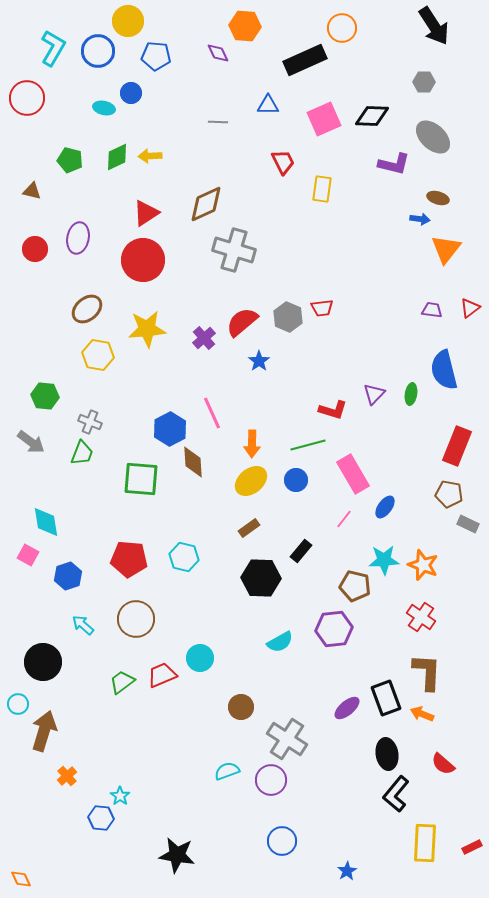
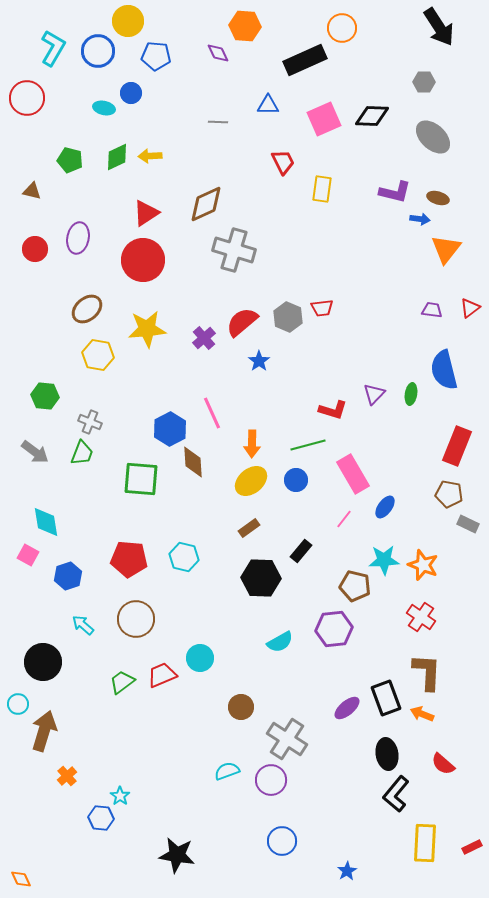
black arrow at (434, 26): moved 5 px right, 1 px down
purple L-shape at (394, 164): moved 1 px right, 28 px down
gray arrow at (31, 442): moved 4 px right, 10 px down
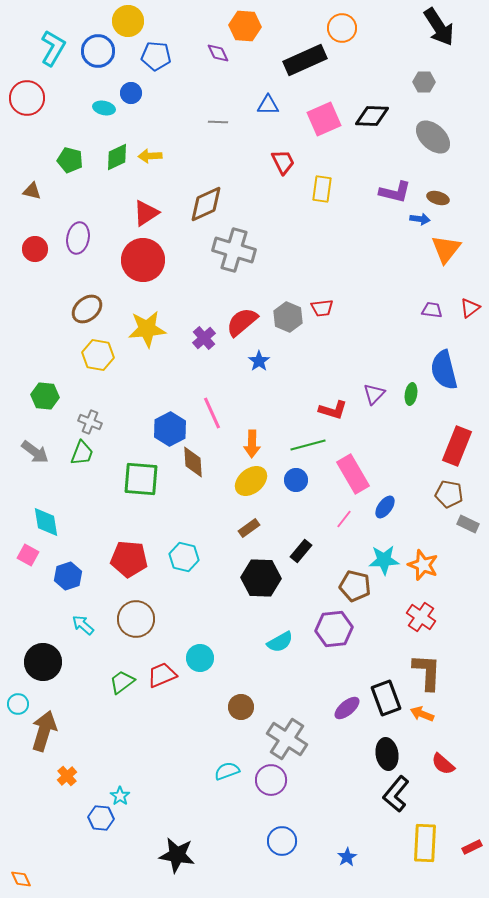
blue star at (347, 871): moved 14 px up
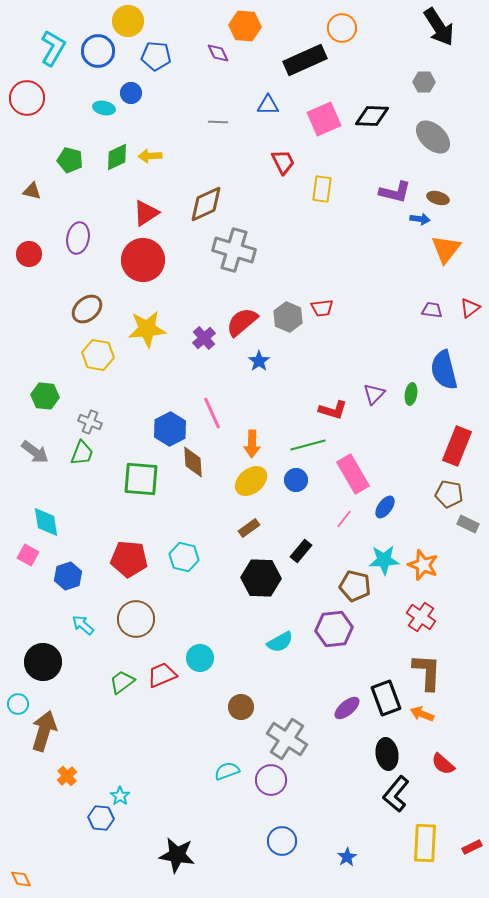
red circle at (35, 249): moved 6 px left, 5 px down
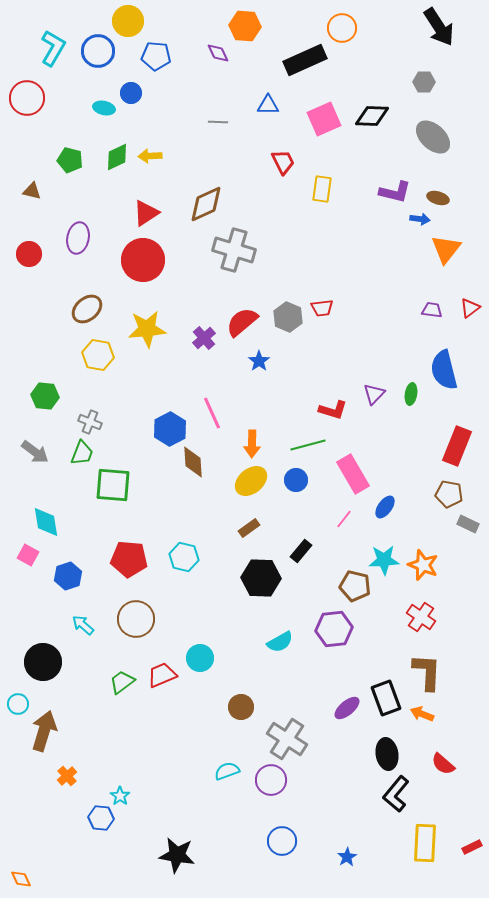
green square at (141, 479): moved 28 px left, 6 px down
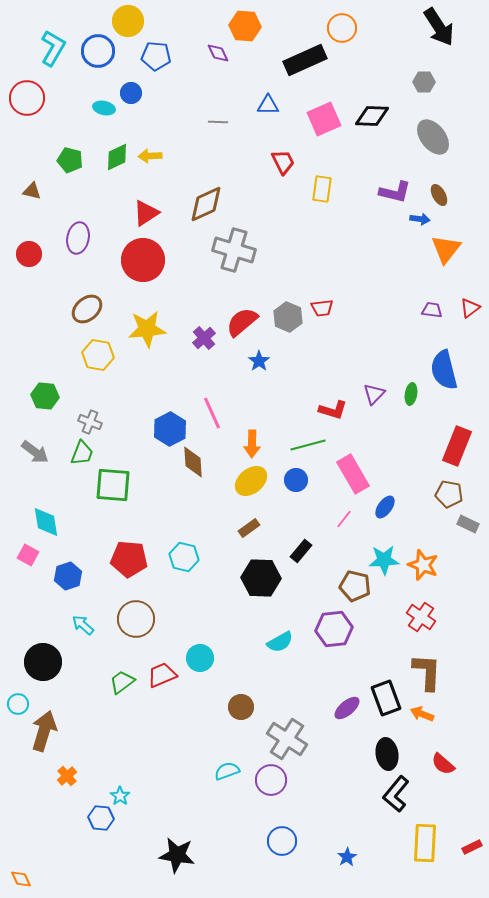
gray ellipse at (433, 137): rotated 9 degrees clockwise
brown ellipse at (438, 198): moved 1 px right, 3 px up; rotated 45 degrees clockwise
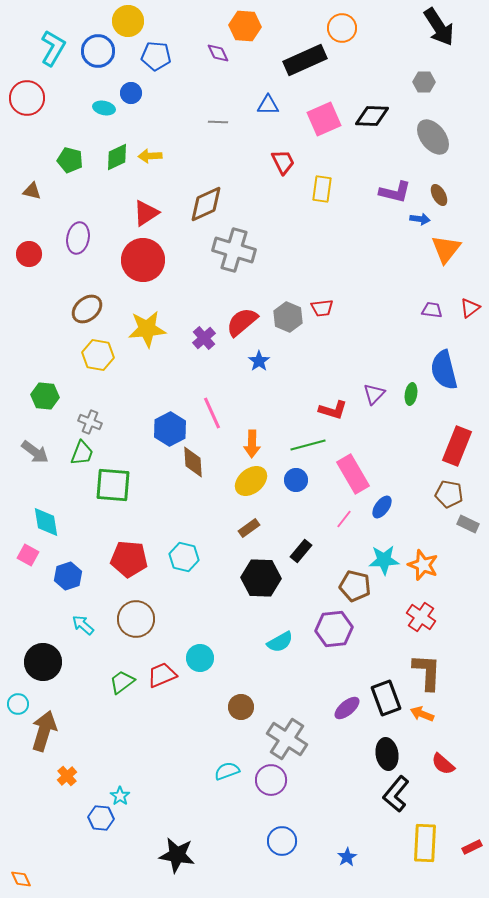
blue ellipse at (385, 507): moved 3 px left
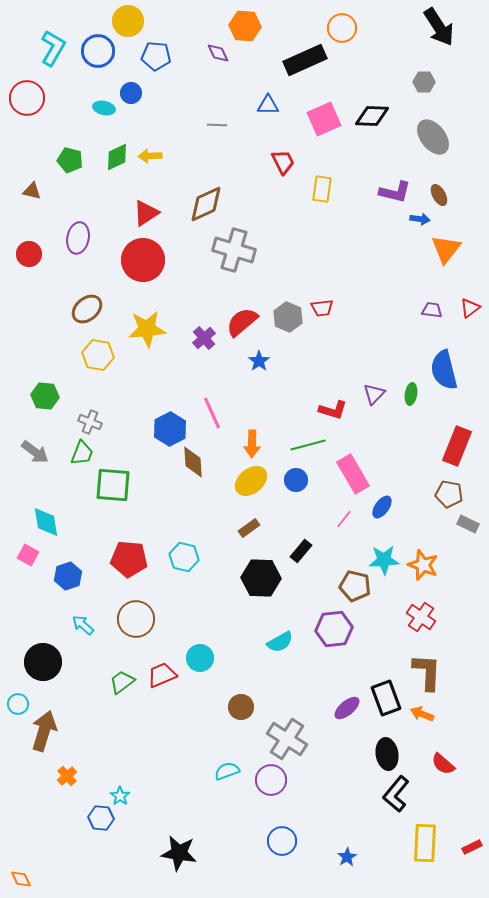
gray line at (218, 122): moved 1 px left, 3 px down
black star at (177, 855): moved 2 px right, 2 px up
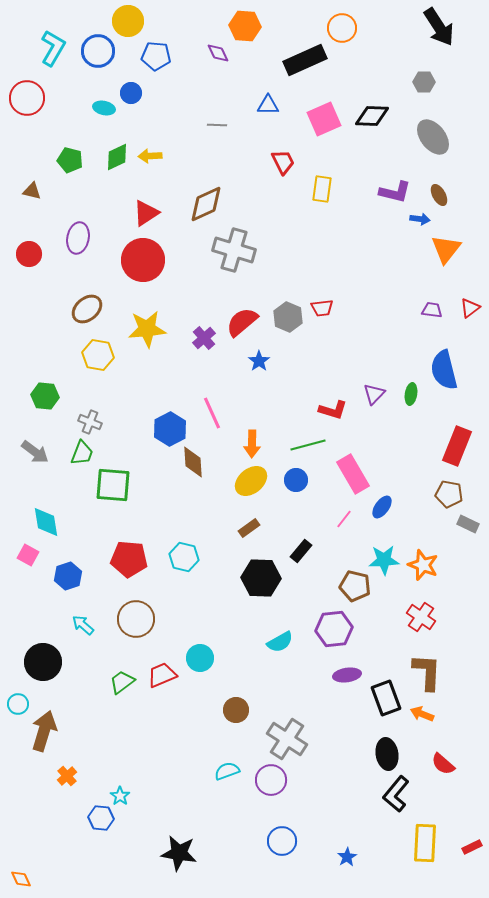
brown circle at (241, 707): moved 5 px left, 3 px down
purple ellipse at (347, 708): moved 33 px up; rotated 32 degrees clockwise
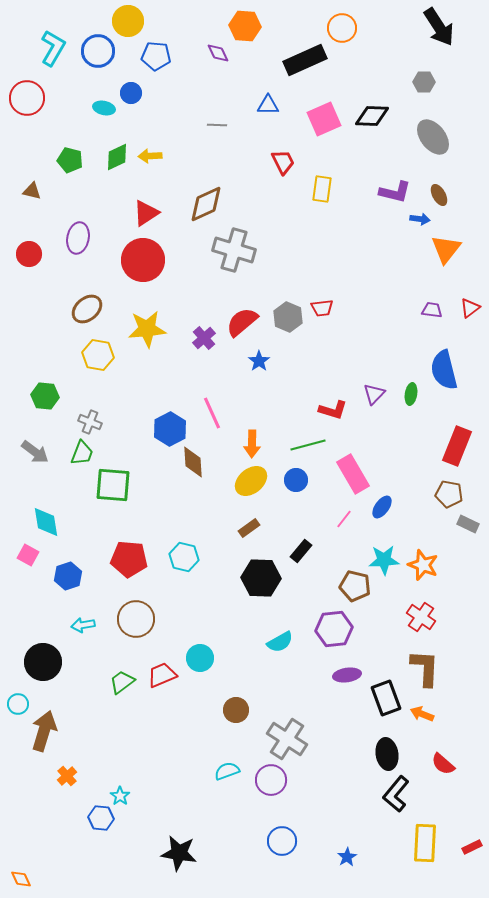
cyan arrow at (83, 625): rotated 50 degrees counterclockwise
brown L-shape at (427, 672): moved 2 px left, 4 px up
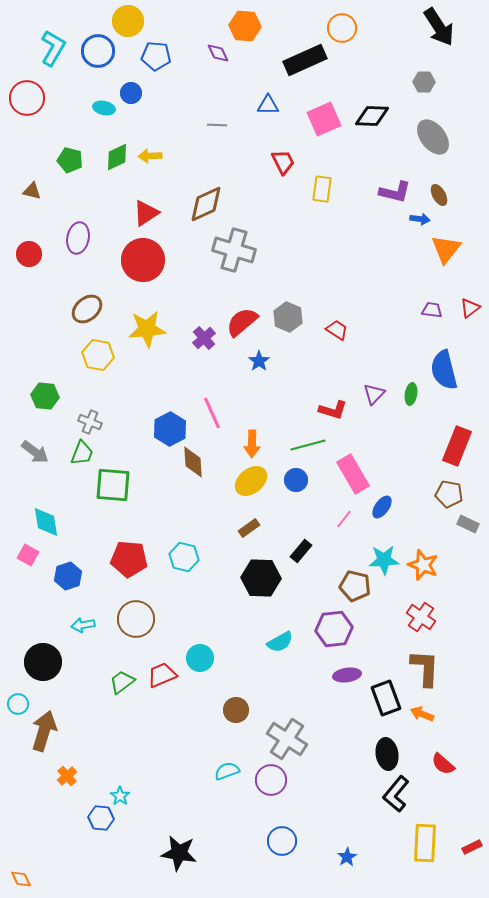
red trapezoid at (322, 308): moved 15 px right, 22 px down; rotated 140 degrees counterclockwise
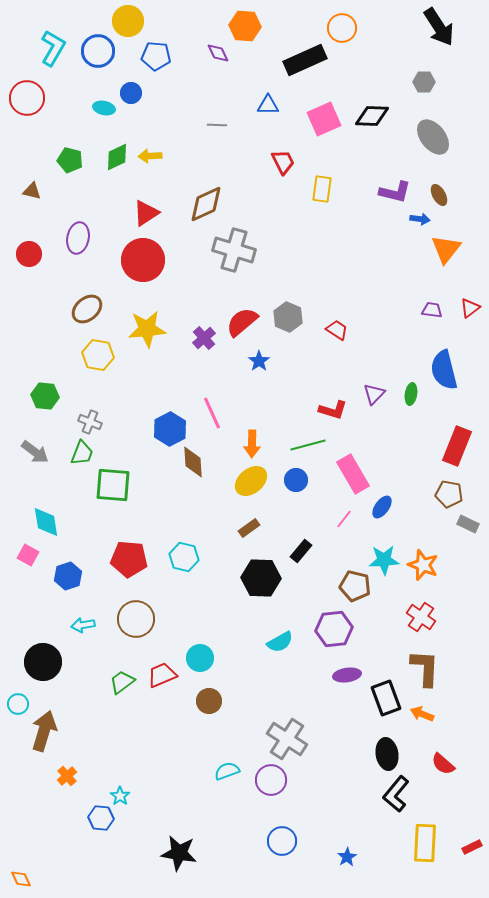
brown circle at (236, 710): moved 27 px left, 9 px up
